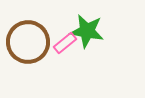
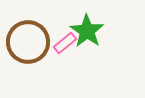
green star: rotated 24 degrees clockwise
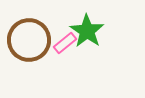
brown circle: moved 1 px right, 2 px up
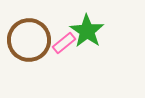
pink rectangle: moved 1 px left
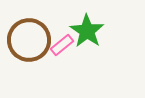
pink rectangle: moved 2 px left, 2 px down
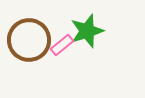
green star: rotated 20 degrees clockwise
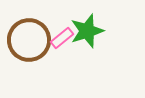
pink rectangle: moved 7 px up
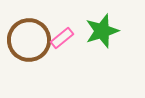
green star: moved 15 px right
